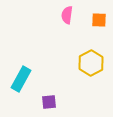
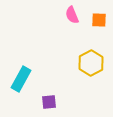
pink semicircle: moved 5 px right; rotated 30 degrees counterclockwise
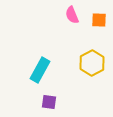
yellow hexagon: moved 1 px right
cyan rectangle: moved 19 px right, 9 px up
purple square: rotated 14 degrees clockwise
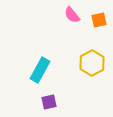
pink semicircle: rotated 18 degrees counterclockwise
orange square: rotated 14 degrees counterclockwise
purple square: rotated 21 degrees counterclockwise
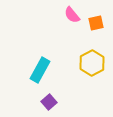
orange square: moved 3 px left, 3 px down
purple square: rotated 28 degrees counterclockwise
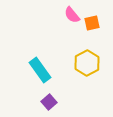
orange square: moved 4 px left
yellow hexagon: moved 5 px left
cyan rectangle: rotated 65 degrees counterclockwise
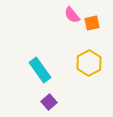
yellow hexagon: moved 2 px right
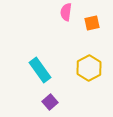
pink semicircle: moved 6 px left, 3 px up; rotated 48 degrees clockwise
yellow hexagon: moved 5 px down
purple square: moved 1 px right
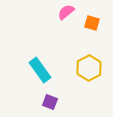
pink semicircle: rotated 42 degrees clockwise
orange square: rotated 28 degrees clockwise
purple square: rotated 28 degrees counterclockwise
